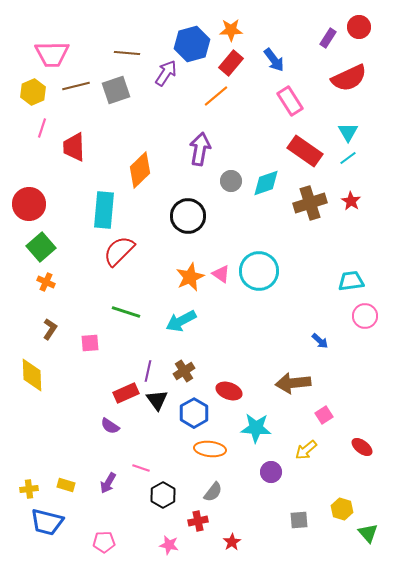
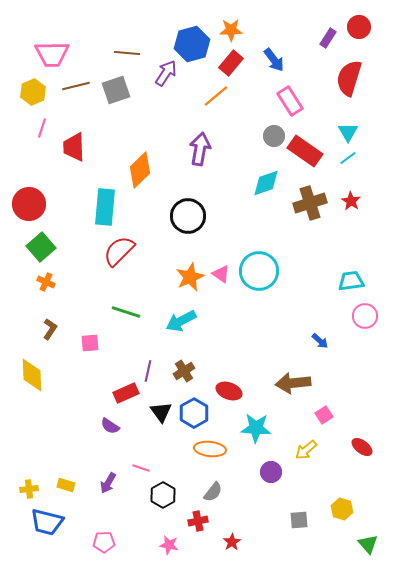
red semicircle at (349, 78): rotated 132 degrees clockwise
gray circle at (231, 181): moved 43 px right, 45 px up
cyan rectangle at (104, 210): moved 1 px right, 3 px up
black triangle at (157, 400): moved 4 px right, 12 px down
green triangle at (368, 533): moved 11 px down
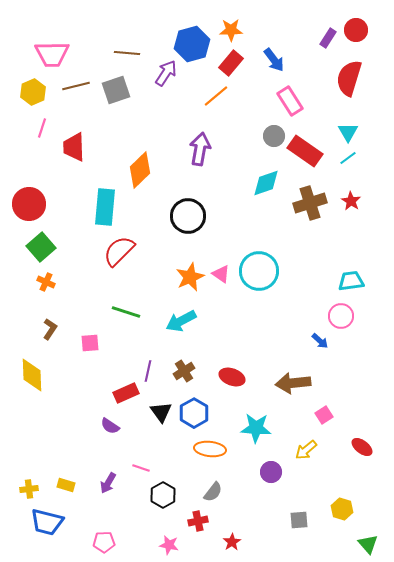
red circle at (359, 27): moved 3 px left, 3 px down
pink circle at (365, 316): moved 24 px left
red ellipse at (229, 391): moved 3 px right, 14 px up
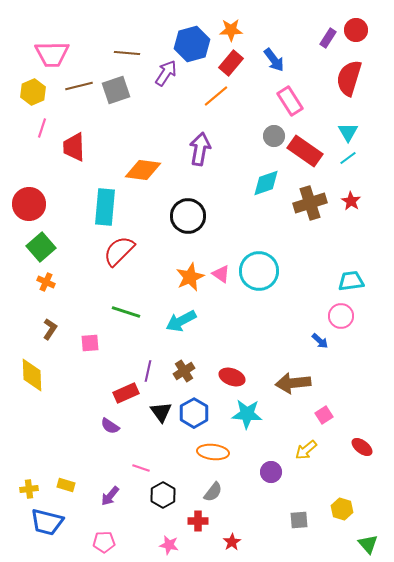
brown line at (76, 86): moved 3 px right
orange diamond at (140, 170): moved 3 px right; rotated 51 degrees clockwise
cyan star at (256, 428): moved 9 px left, 14 px up
orange ellipse at (210, 449): moved 3 px right, 3 px down
purple arrow at (108, 483): moved 2 px right, 13 px down; rotated 10 degrees clockwise
red cross at (198, 521): rotated 12 degrees clockwise
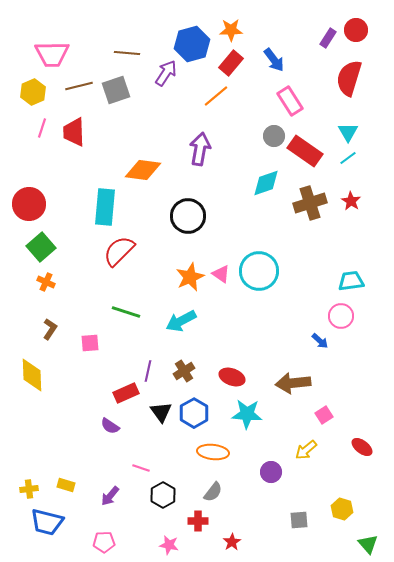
red trapezoid at (74, 147): moved 15 px up
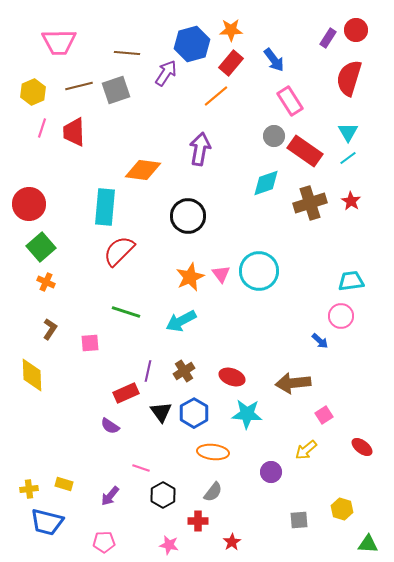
pink trapezoid at (52, 54): moved 7 px right, 12 px up
pink triangle at (221, 274): rotated 18 degrees clockwise
yellow rectangle at (66, 485): moved 2 px left, 1 px up
green triangle at (368, 544): rotated 45 degrees counterclockwise
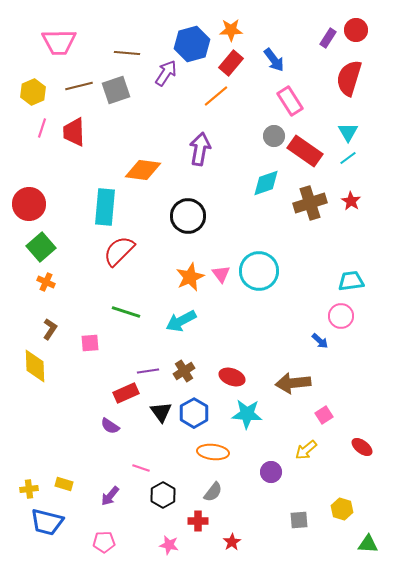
purple line at (148, 371): rotated 70 degrees clockwise
yellow diamond at (32, 375): moved 3 px right, 9 px up
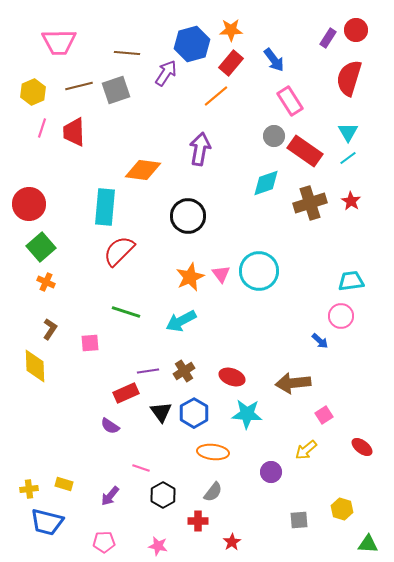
pink star at (169, 545): moved 11 px left, 1 px down
